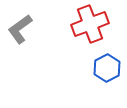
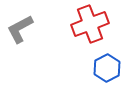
gray L-shape: rotated 8 degrees clockwise
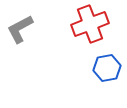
blue hexagon: rotated 16 degrees clockwise
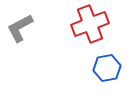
gray L-shape: moved 1 px up
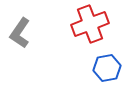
gray L-shape: moved 5 px down; rotated 28 degrees counterclockwise
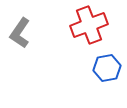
red cross: moved 1 px left, 1 px down
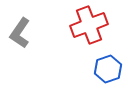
blue hexagon: moved 1 px right, 1 px down; rotated 8 degrees counterclockwise
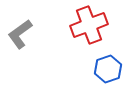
gray L-shape: moved 1 px down; rotated 20 degrees clockwise
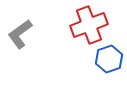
blue hexagon: moved 1 px right, 10 px up
